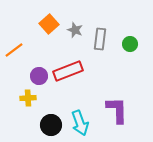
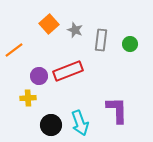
gray rectangle: moved 1 px right, 1 px down
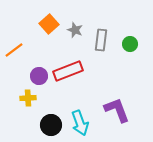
purple L-shape: rotated 20 degrees counterclockwise
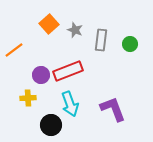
purple circle: moved 2 px right, 1 px up
purple L-shape: moved 4 px left, 1 px up
cyan arrow: moved 10 px left, 19 px up
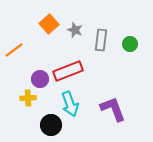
purple circle: moved 1 px left, 4 px down
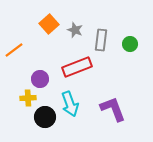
red rectangle: moved 9 px right, 4 px up
black circle: moved 6 px left, 8 px up
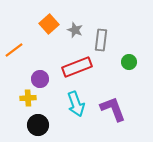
green circle: moved 1 px left, 18 px down
cyan arrow: moved 6 px right
black circle: moved 7 px left, 8 px down
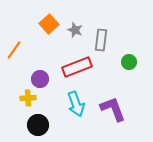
orange line: rotated 18 degrees counterclockwise
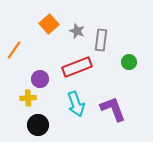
gray star: moved 2 px right, 1 px down
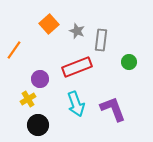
yellow cross: moved 1 px down; rotated 28 degrees counterclockwise
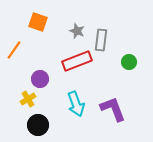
orange square: moved 11 px left, 2 px up; rotated 30 degrees counterclockwise
red rectangle: moved 6 px up
